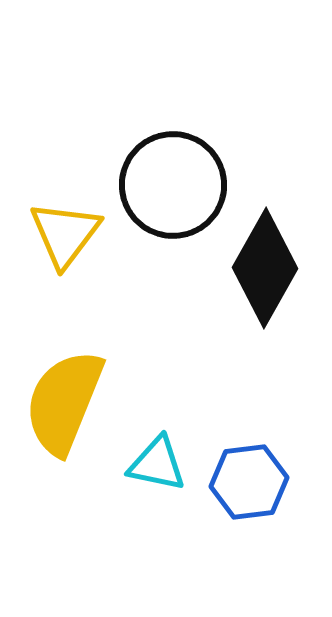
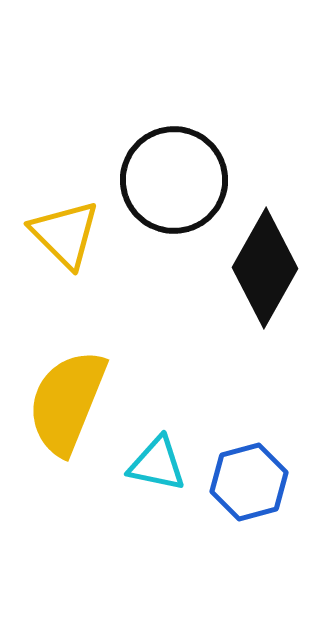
black circle: moved 1 px right, 5 px up
yellow triangle: rotated 22 degrees counterclockwise
yellow semicircle: moved 3 px right
blue hexagon: rotated 8 degrees counterclockwise
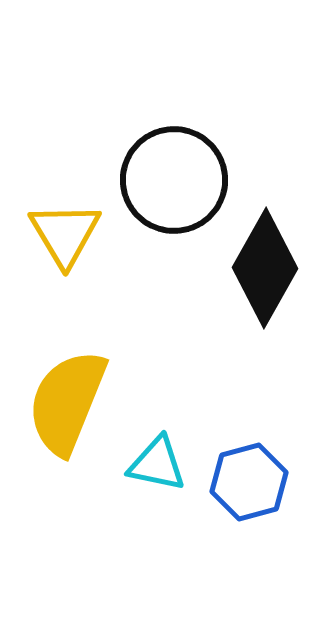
yellow triangle: rotated 14 degrees clockwise
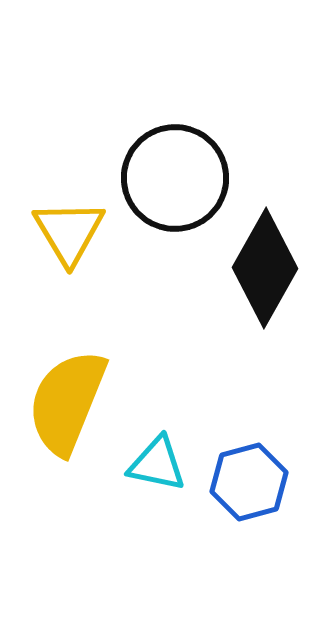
black circle: moved 1 px right, 2 px up
yellow triangle: moved 4 px right, 2 px up
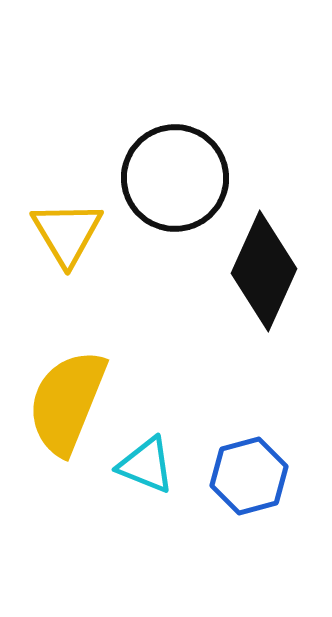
yellow triangle: moved 2 px left, 1 px down
black diamond: moved 1 px left, 3 px down; rotated 5 degrees counterclockwise
cyan triangle: moved 11 px left, 1 px down; rotated 10 degrees clockwise
blue hexagon: moved 6 px up
